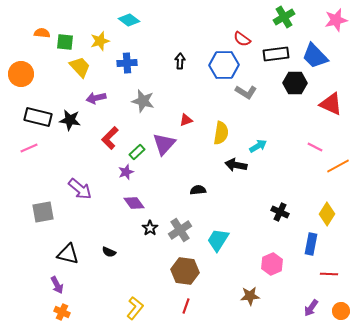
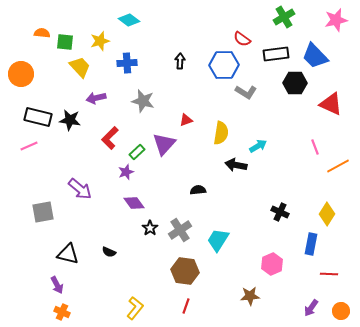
pink line at (315, 147): rotated 42 degrees clockwise
pink line at (29, 148): moved 2 px up
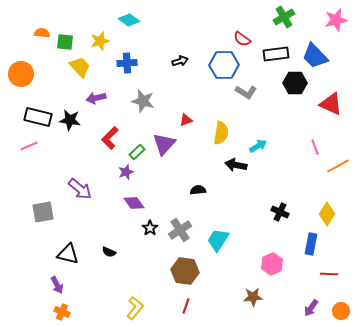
black arrow at (180, 61): rotated 70 degrees clockwise
brown star at (250, 296): moved 3 px right, 1 px down
